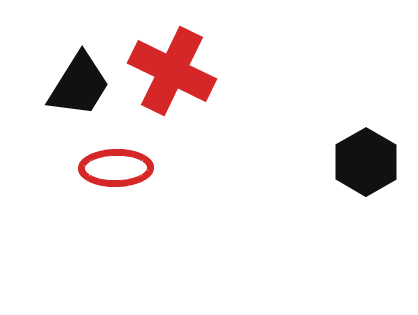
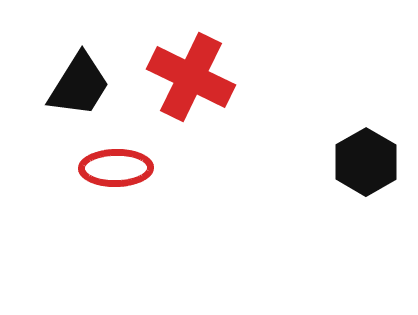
red cross: moved 19 px right, 6 px down
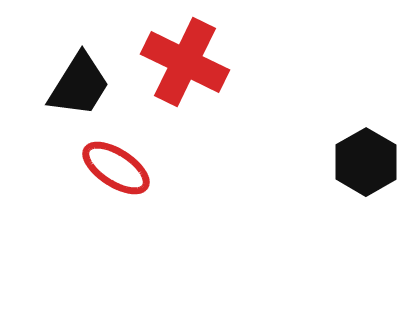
red cross: moved 6 px left, 15 px up
red ellipse: rotated 34 degrees clockwise
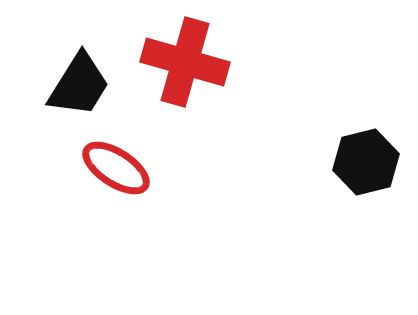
red cross: rotated 10 degrees counterclockwise
black hexagon: rotated 16 degrees clockwise
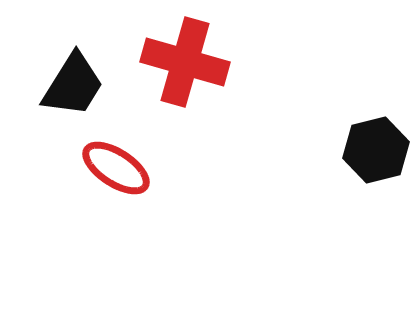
black trapezoid: moved 6 px left
black hexagon: moved 10 px right, 12 px up
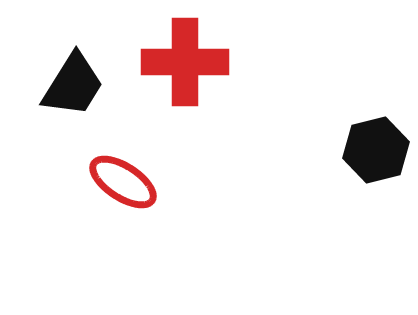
red cross: rotated 16 degrees counterclockwise
red ellipse: moved 7 px right, 14 px down
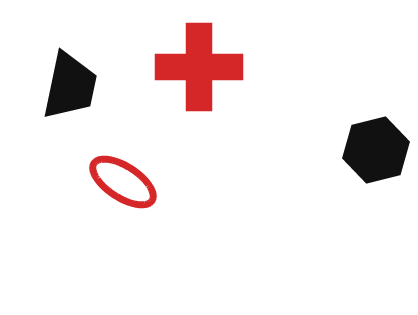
red cross: moved 14 px right, 5 px down
black trapezoid: moved 3 px left, 1 px down; rotated 20 degrees counterclockwise
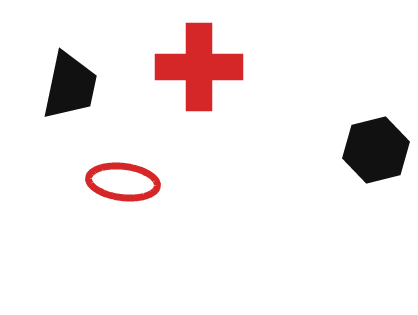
red ellipse: rotated 26 degrees counterclockwise
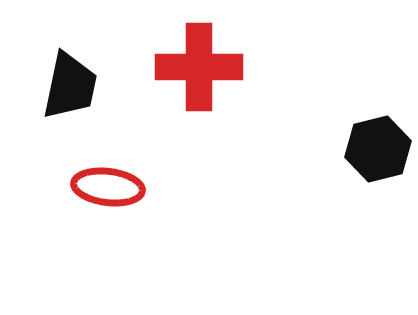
black hexagon: moved 2 px right, 1 px up
red ellipse: moved 15 px left, 5 px down
